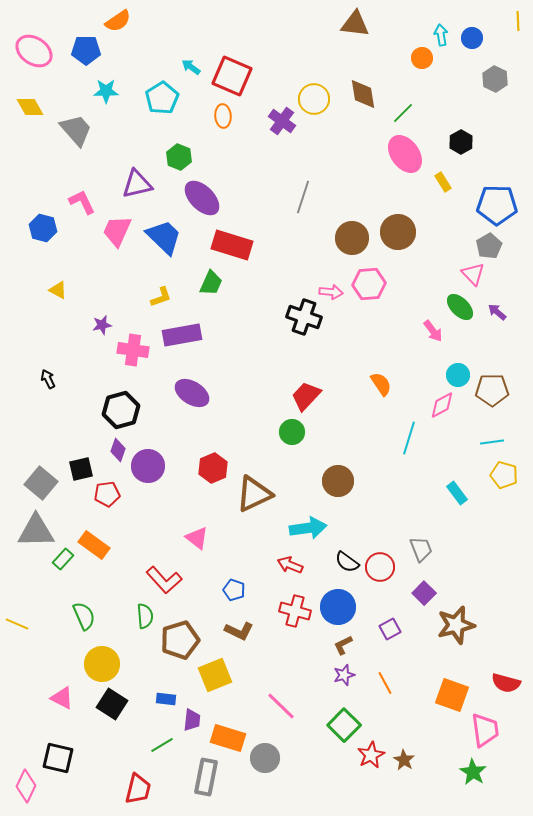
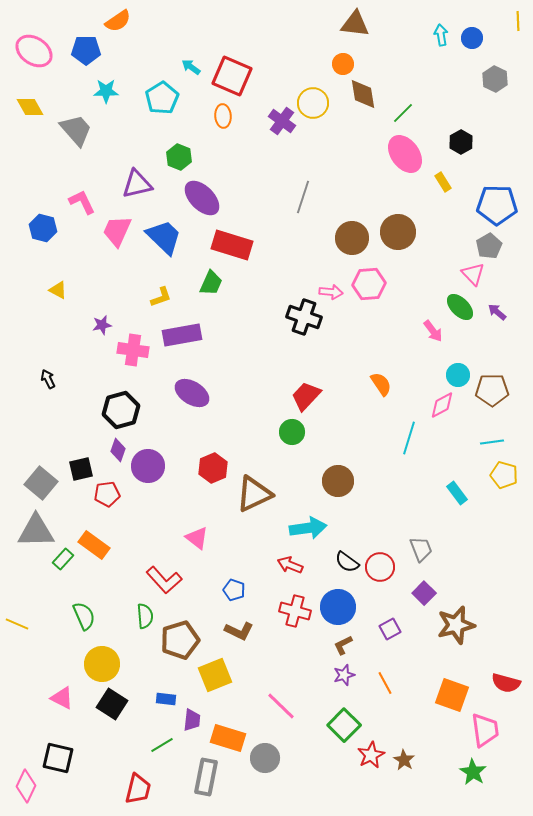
orange circle at (422, 58): moved 79 px left, 6 px down
yellow circle at (314, 99): moved 1 px left, 4 px down
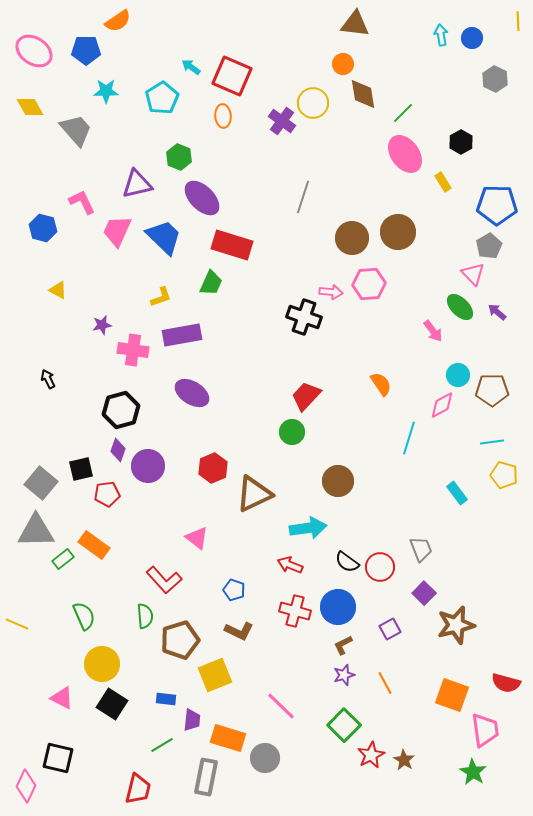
green rectangle at (63, 559): rotated 10 degrees clockwise
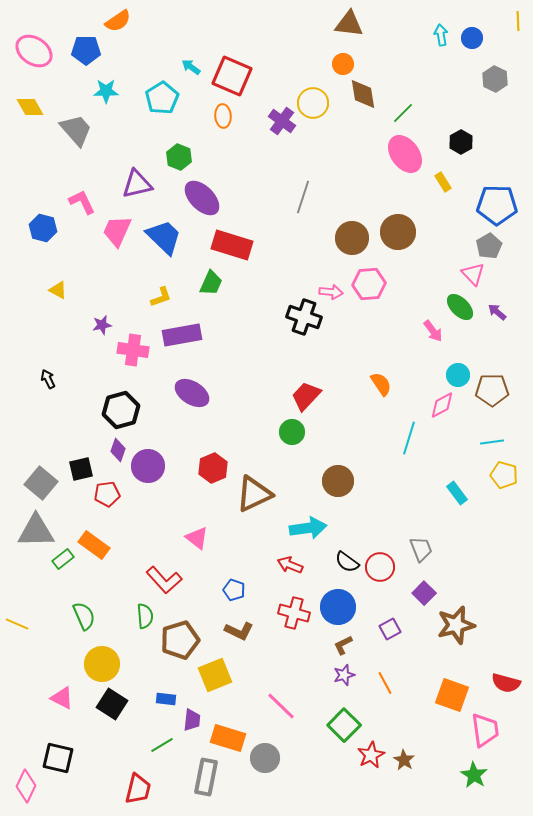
brown triangle at (355, 24): moved 6 px left
red cross at (295, 611): moved 1 px left, 2 px down
green star at (473, 772): moved 1 px right, 3 px down
